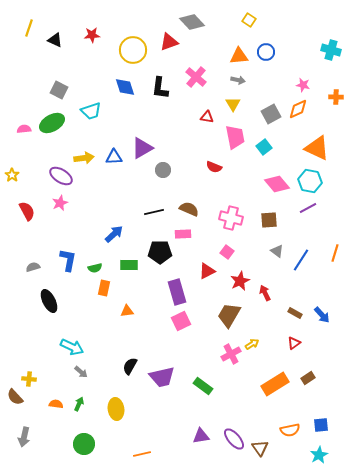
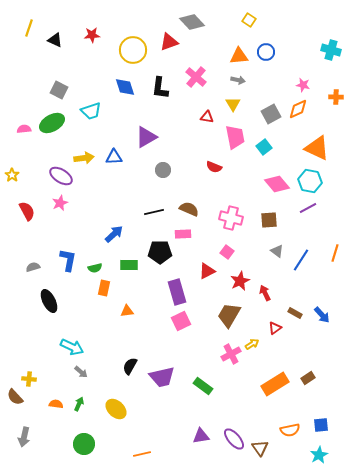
purple triangle at (142, 148): moved 4 px right, 11 px up
red triangle at (294, 343): moved 19 px left, 15 px up
yellow ellipse at (116, 409): rotated 40 degrees counterclockwise
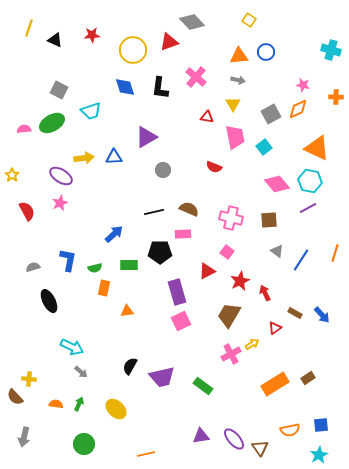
orange line at (142, 454): moved 4 px right
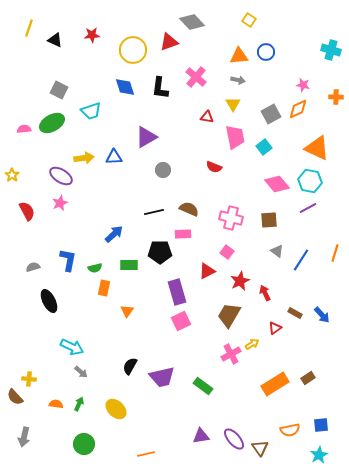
orange triangle at (127, 311): rotated 48 degrees counterclockwise
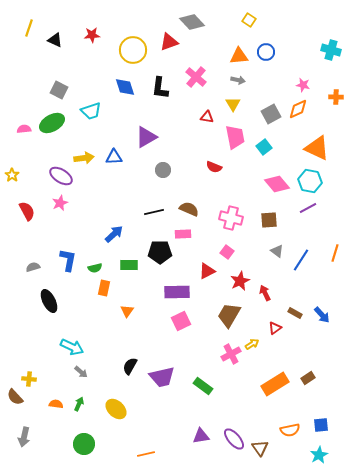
purple rectangle at (177, 292): rotated 75 degrees counterclockwise
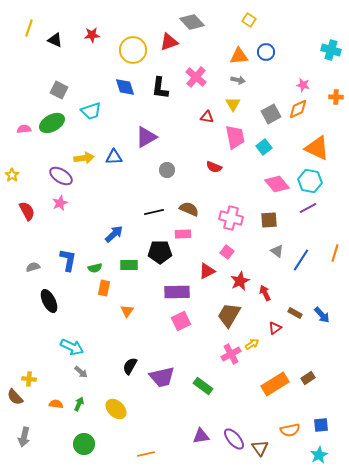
gray circle at (163, 170): moved 4 px right
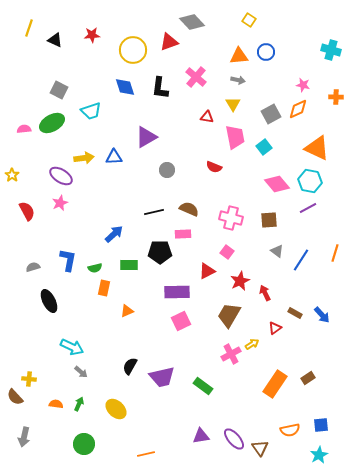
orange triangle at (127, 311): rotated 32 degrees clockwise
orange rectangle at (275, 384): rotated 24 degrees counterclockwise
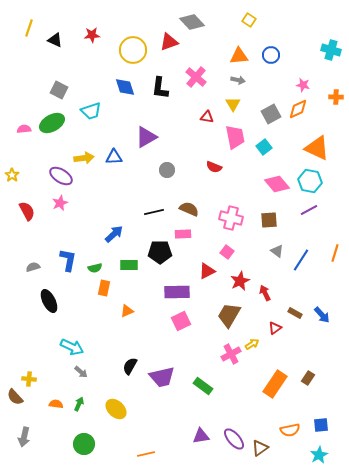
blue circle at (266, 52): moved 5 px right, 3 px down
purple line at (308, 208): moved 1 px right, 2 px down
brown rectangle at (308, 378): rotated 24 degrees counterclockwise
brown triangle at (260, 448): rotated 30 degrees clockwise
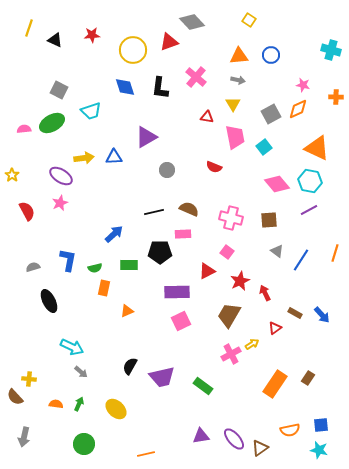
cyan star at (319, 455): moved 5 px up; rotated 30 degrees counterclockwise
